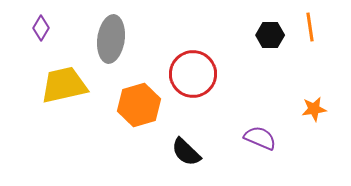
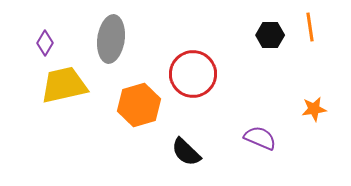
purple diamond: moved 4 px right, 15 px down
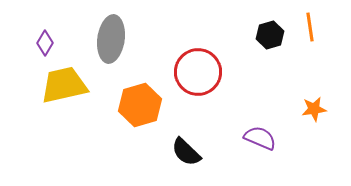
black hexagon: rotated 16 degrees counterclockwise
red circle: moved 5 px right, 2 px up
orange hexagon: moved 1 px right
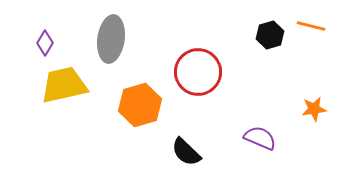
orange line: moved 1 px right, 1 px up; rotated 68 degrees counterclockwise
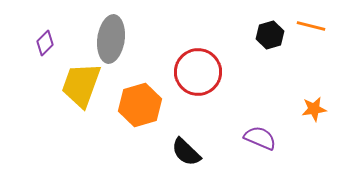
purple diamond: rotated 15 degrees clockwise
yellow trapezoid: moved 17 px right; rotated 57 degrees counterclockwise
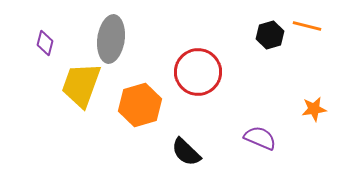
orange line: moved 4 px left
purple diamond: rotated 30 degrees counterclockwise
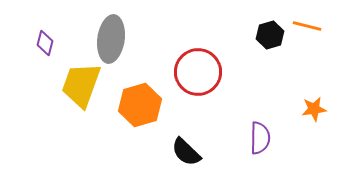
purple semicircle: rotated 68 degrees clockwise
